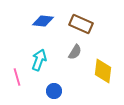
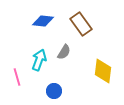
brown rectangle: rotated 30 degrees clockwise
gray semicircle: moved 11 px left
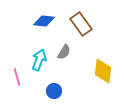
blue diamond: moved 1 px right
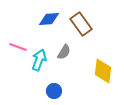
blue diamond: moved 5 px right, 2 px up; rotated 10 degrees counterclockwise
pink line: moved 1 px right, 30 px up; rotated 54 degrees counterclockwise
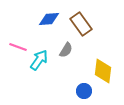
gray semicircle: moved 2 px right, 2 px up
cyan arrow: rotated 15 degrees clockwise
blue circle: moved 30 px right
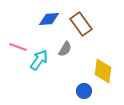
gray semicircle: moved 1 px left, 1 px up
